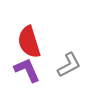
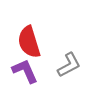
purple L-shape: moved 2 px left, 1 px down
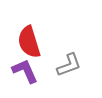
gray L-shape: rotated 8 degrees clockwise
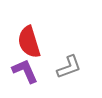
gray L-shape: moved 2 px down
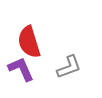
purple L-shape: moved 4 px left, 2 px up
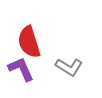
gray L-shape: rotated 52 degrees clockwise
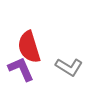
red semicircle: moved 5 px down
